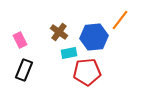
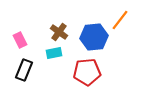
cyan rectangle: moved 15 px left
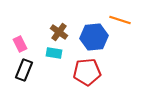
orange line: rotated 70 degrees clockwise
pink rectangle: moved 4 px down
cyan rectangle: rotated 21 degrees clockwise
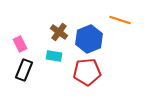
blue hexagon: moved 5 px left, 2 px down; rotated 16 degrees counterclockwise
cyan rectangle: moved 3 px down
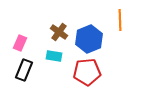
orange line: rotated 70 degrees clockwise
pink rectangle: moved 1 px up; rotated 49 degrees clockwise
